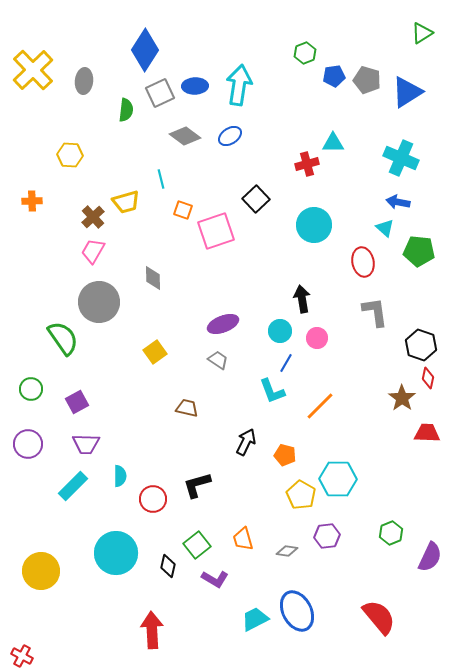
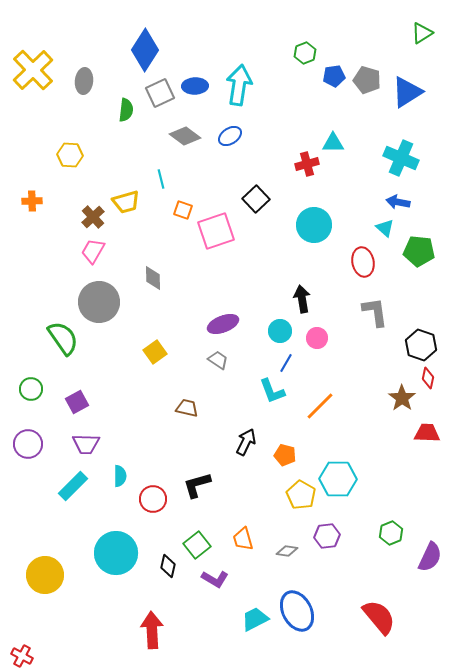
yellow circle at (41, 571): moved 4 px right, 4 px down
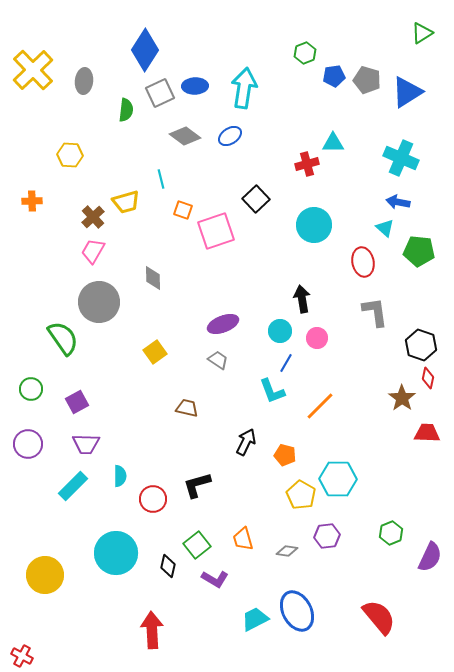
cyan arrow at (239, 85): moved 5 px right, 3 px down
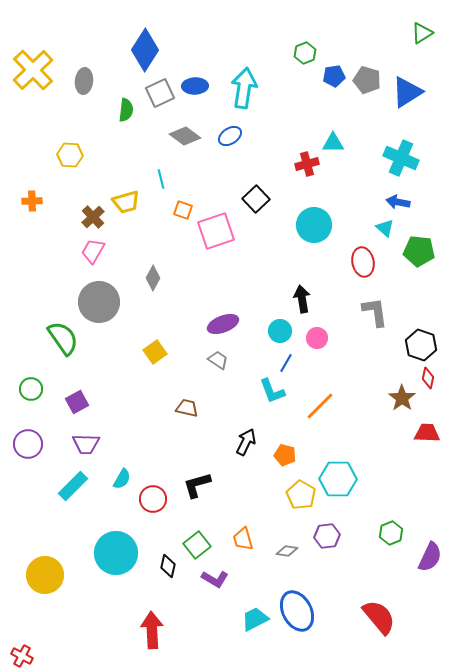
gray diamond at (153, 278): rotated 30 degrees clockwise
cyan semicircle at (120, 476): moved 2 px right, 3 px down; rotated 30 degrees clockwise
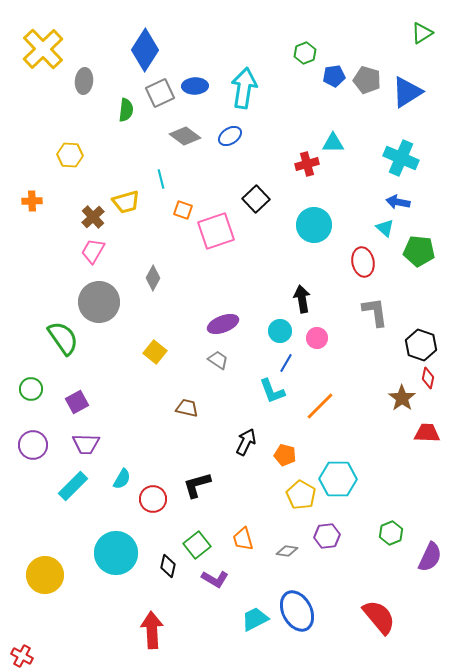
yellow cross at (33, 70): moved 10 px right, 21 px up
yellow square at (155, 352): rotated 15 degrees counterclockwise
purple circle at (28, 444): moved 5 px right, 1 px down
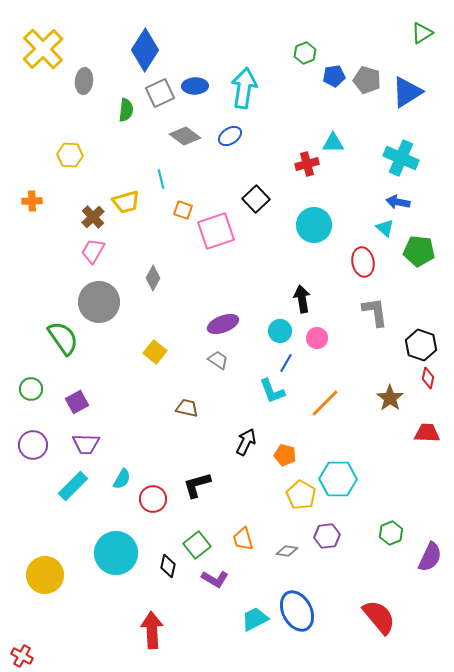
brown star at (402, 398): moved 12 px left
orange line at (320, 406): moved 5 px right, 3 px up
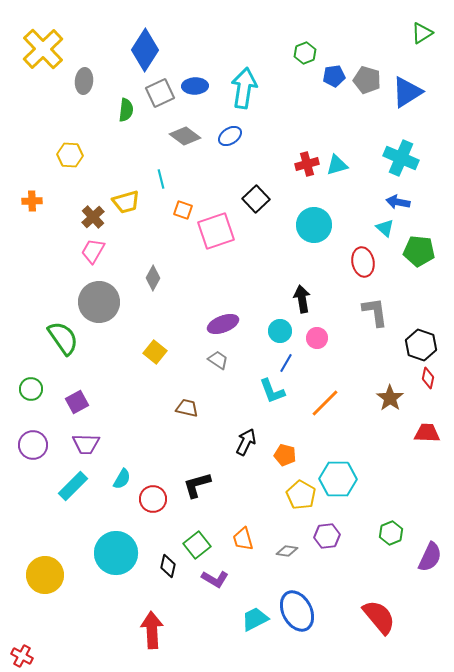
cyan triangle at (333, 143): moved 4 px right, 22 px down; rotated 15 degrees counterclockwise
